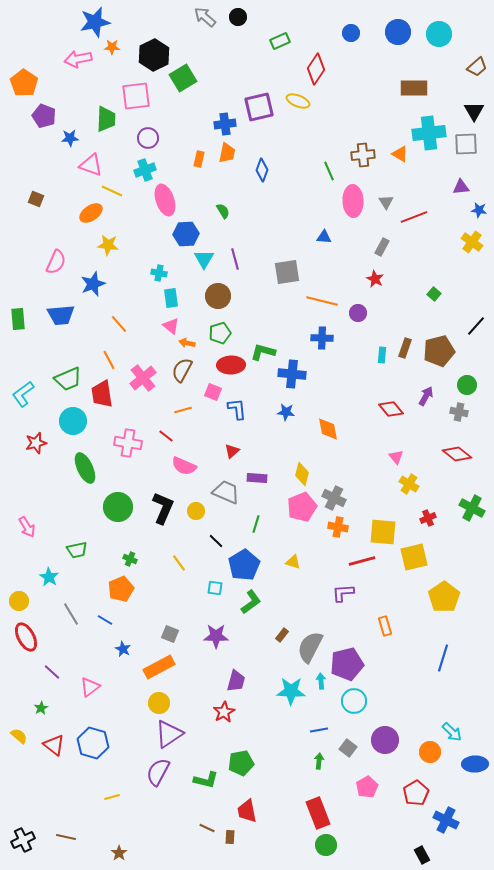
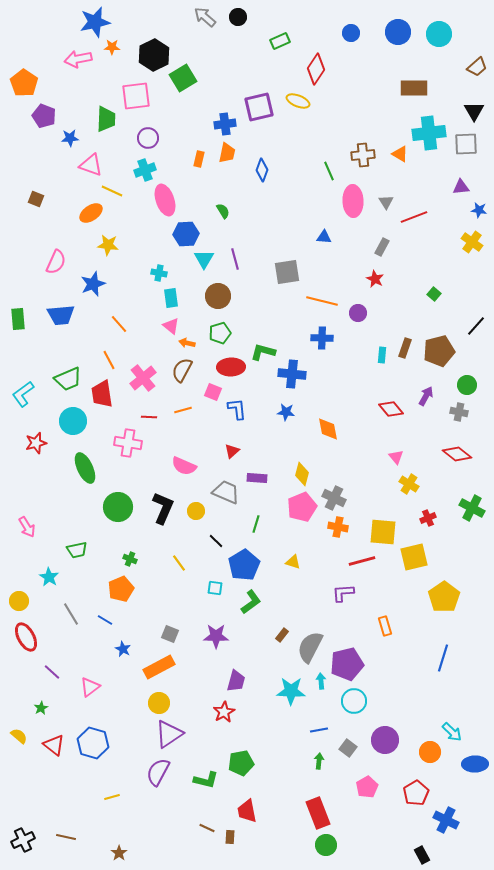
red ellipse at (231, 365): moved 2 px down
red line at (166, 436): moved 17 px left, 19 px up; rotated 35 degrees counterclockwise
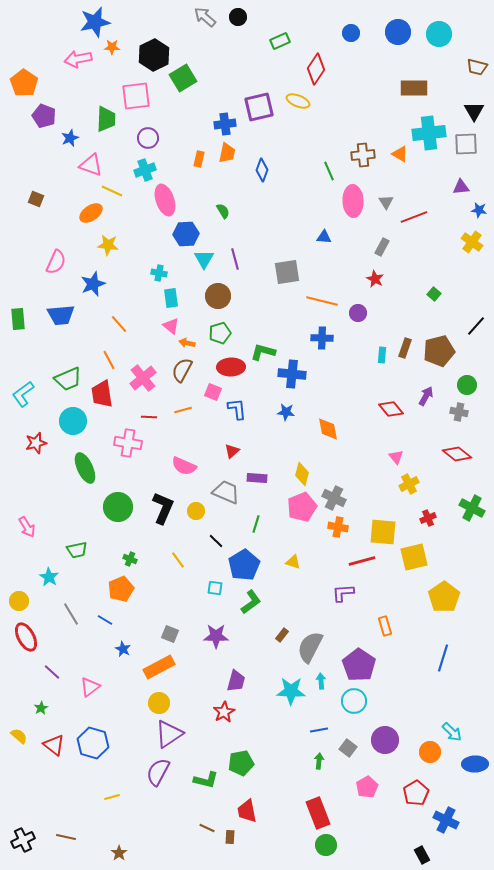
brown trapezoid at (477, 67): rotated 55 degrees clockwise
blue star at (70, 138): rotated 18 degrees counterclockwise
yellow cross at (409, 484): rotated 30 degrees clockwise
yellow line at (179, 563): moved 1 px left, 3 px up
purple pentagon at (347, 664): moved 12 px right, 1 px down; rotated 24 degrees counterclockwise
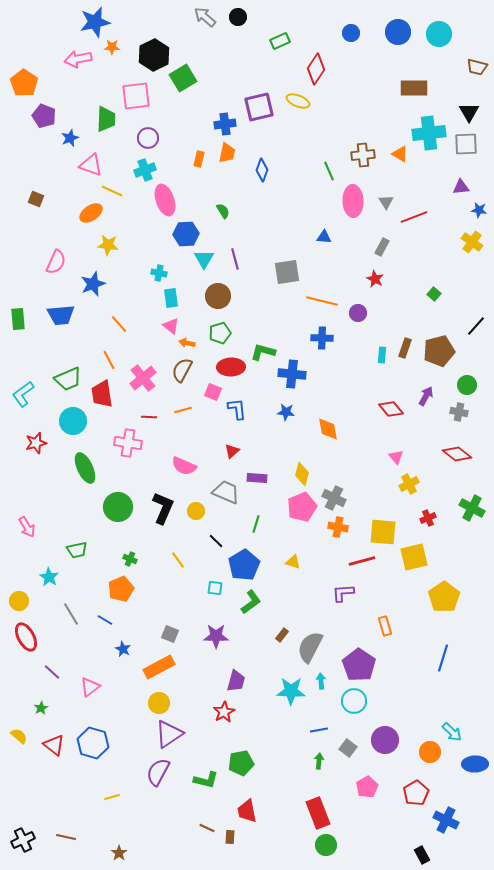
black triangle at (474, 111): moved 5 px left, 1 px down
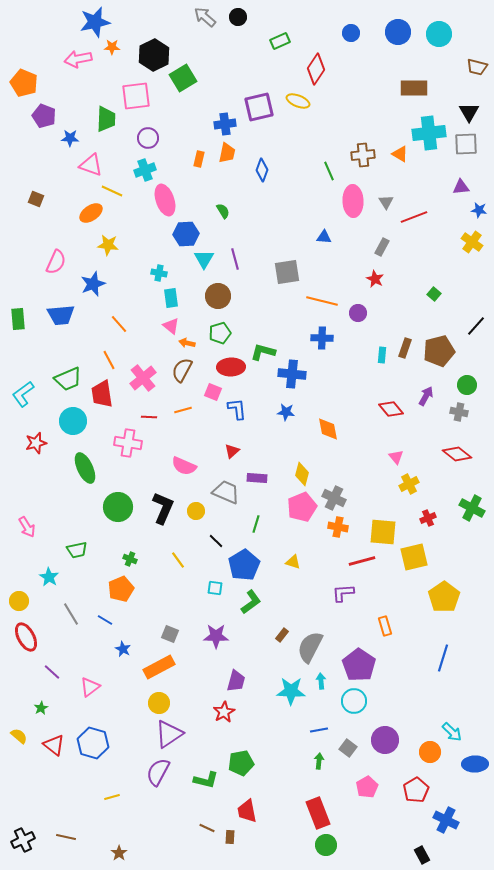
orange pentagon at (24, 83): rotated 12 degrees counterclockwise
blue star at (70, 138): rotated 24 degrees clockwise
red pentagon at (416, 793): moved 3 px up
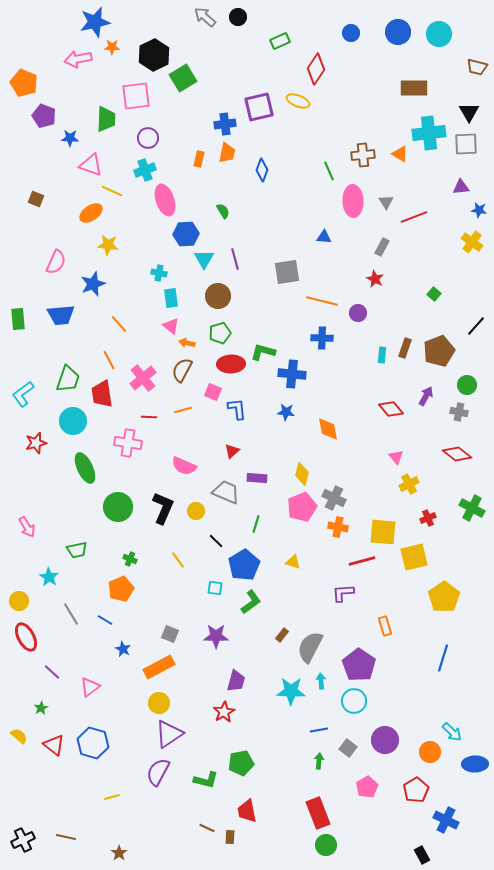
brown pentagon at (439, 351): rotated 8 degrees counterclockwise
red ellipse at (231, 367): moved 3 px up
green trapezoid at (68, 379): rotated 48 degrees counterclockwise
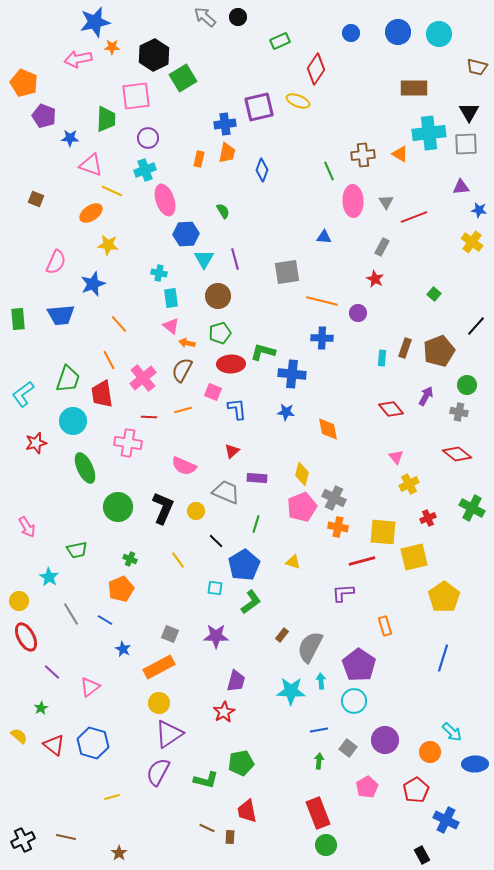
cyan rectangle at (382, 355): moved 3 px down
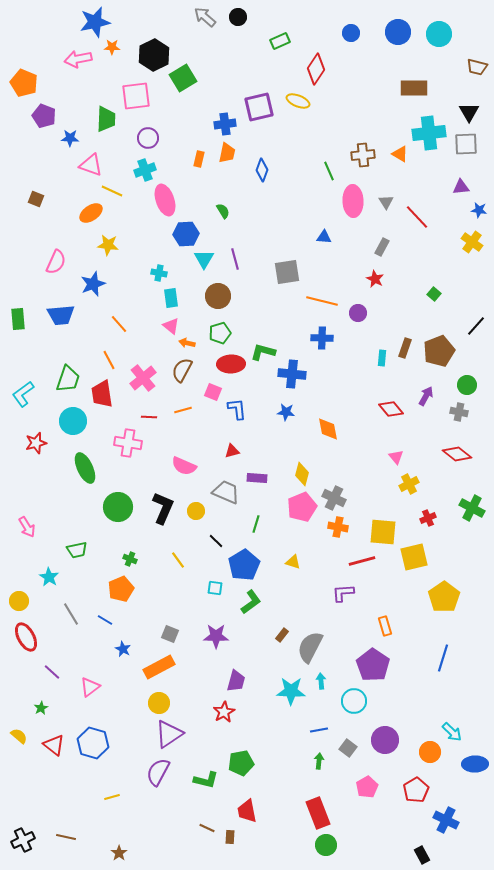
red line at (414, 217): moved 3 px right; rotated 68 degrees clockwise
red triangle at (232, 451): rotated 28 degrees clockwise
purple pentagon at (359, 665): moved 14 px right
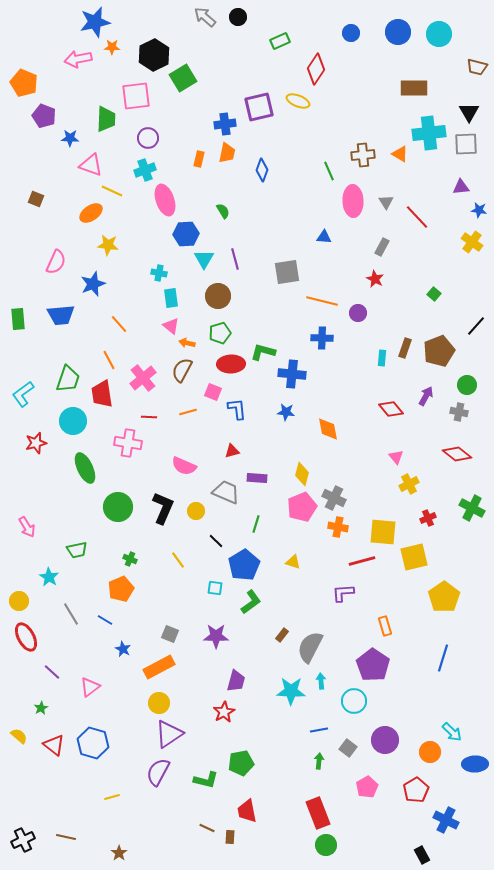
orange line at (183, 410): moved 5 px right, 2 px down
